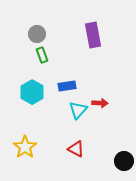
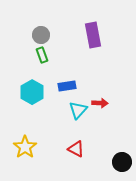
gray circle: moved 4 px right, 1 px down
black circle: moved 2 px left, 1 px down
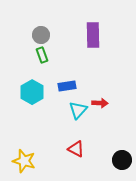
purple rectangle: rotated 10 degrees clockwise
yellow star: moved 1 px left, 14 px down; rotated 20 degrees counterclockwise
black circle: moved 2 px up
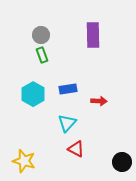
blue rectangle: moved 1 px right, 3 px down
cyan hexagon: moved 1 px right, 2 px down
red arrow: moved 1 px left, 2 px up
cyan triangle: moved 11 px left, 13 px down
black circle: moved 2 px down
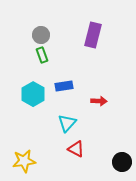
purple rectangle: rotated 15 degrees clockwise
blue rectangle: moved 4 px left, 3 px up
yellow star: rotated 25 degrees counterclockwise
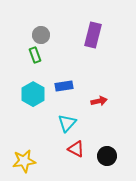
green rectangle: moved 7 px left
red arrow: rotated 14 degrees counterclockwise
black circle: moved 15 px left, 6 px up
